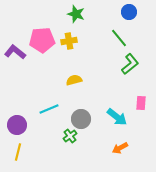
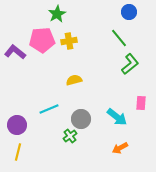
green star: moved 19 px left; rotated 24 degrees clockwise
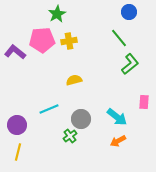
pink rectangle: moved 3 px right, 1 px up
orange arrow: moved 2 px left, 7 px up
